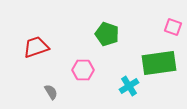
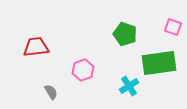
green pentagon: moved 18 px right
red trapezoid: rotated 12 degrees clockwise
pink hexagon: rotated 20 degrees counterclockwise
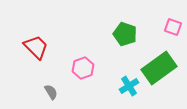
red trapezoid: rotated 52 degrees clockwise
green rectangle: moved 5 px down; rotated 28 degrees counterclockwise
pink hexagon: moved 2 px up
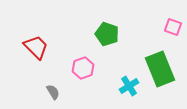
green pentagon: moved 18 px left
green rectangle: moved 1 px right, 1 px down; rotated 76 degrees counterclockwise
gray semicircle: moved 2 px right
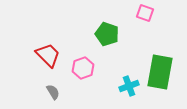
pink square: moved 28 px left, 14 px up
red trapezoid: moved 12 px right, 8 px down
green rectangle: moved 3 px down; rotated 32 degrees clockwise
cyan cross: rotated 12 degrees clockwise
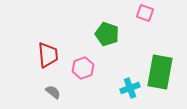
red trapezoid: rotated 40 degrees clockwise
cyan cross: moved 1 px right, 2 px down
gray semicircle: rotated 21 degrees counterclockwise
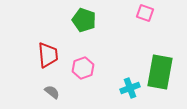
green pentagon: moved 23 px left, 14 px up
gray semicircle: moved 1 px left
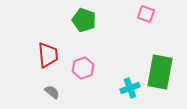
pink square: moved 1 px right, 1 px down
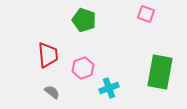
cyan cross: moved 21 px left
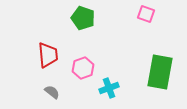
green pentagon: moved 1 px left, 2 px up
